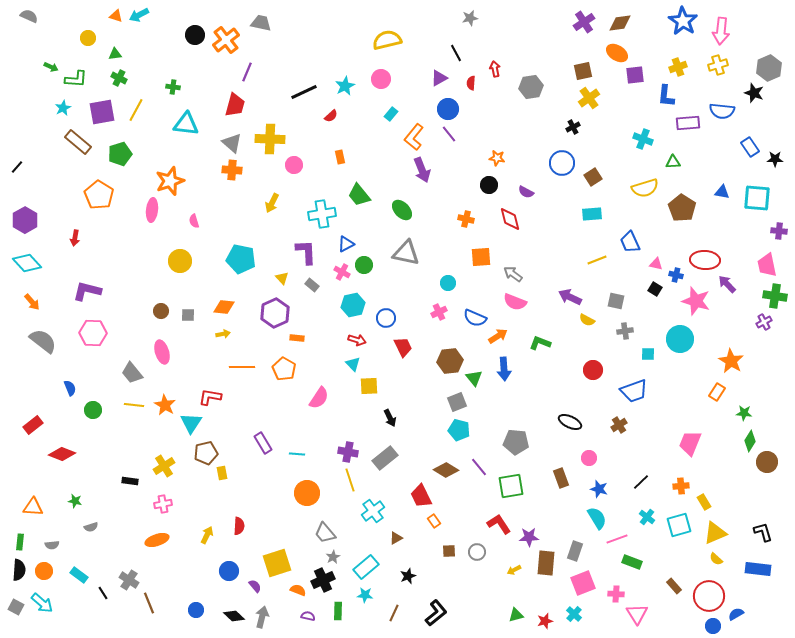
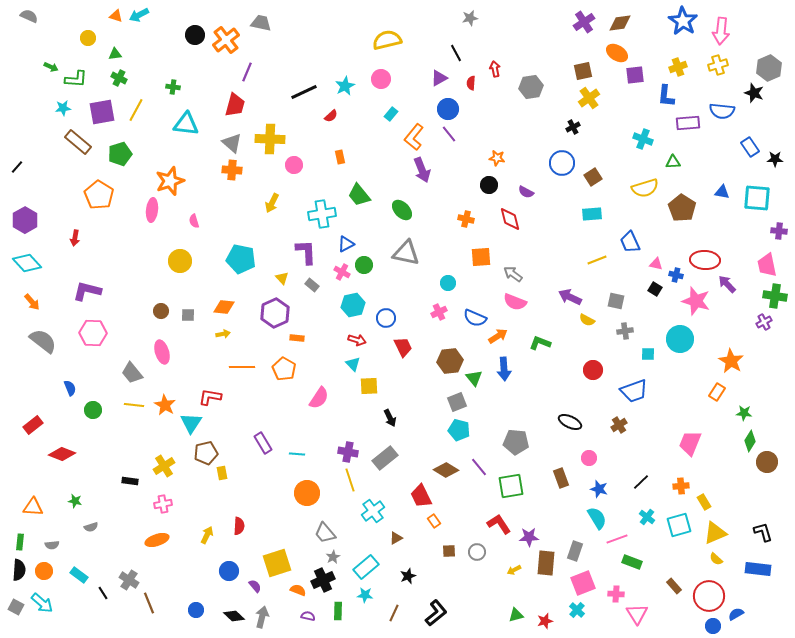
cyan star at (63, 108): rotated 21 degrees clockwise
cyan cross at (574, 614): moved 3 px right, 4 px up
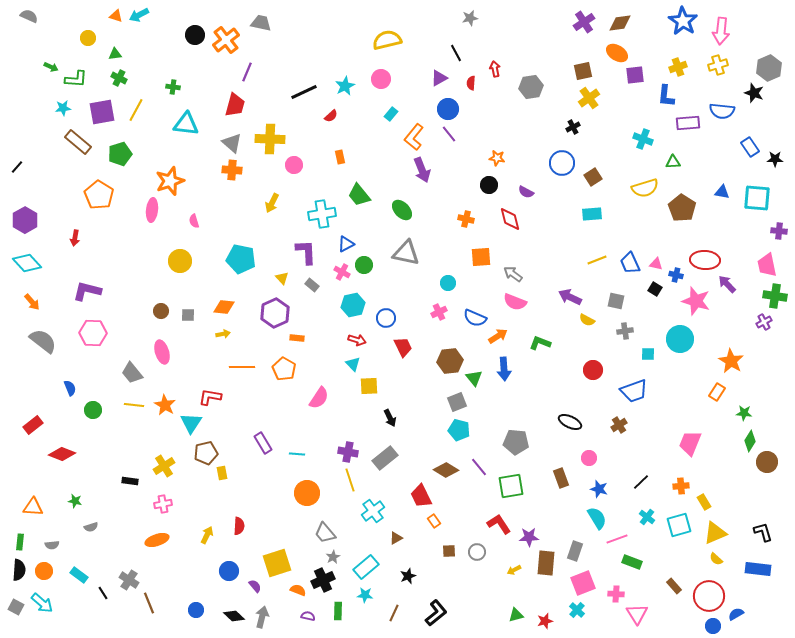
blue trapezoid at (630, 242): moved 21 px down
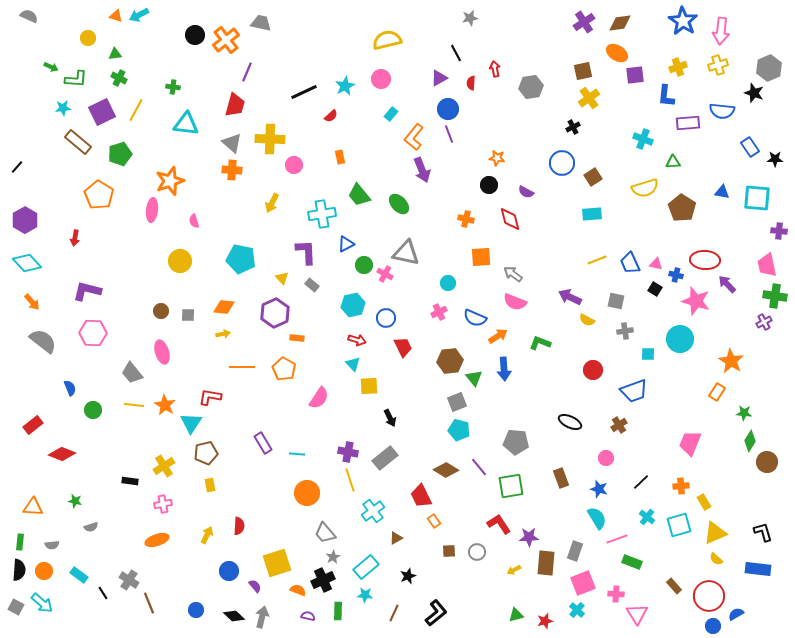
purple square at (102, 112): rotated 16 degrees counterclockwise
purple line at (449, 134): rotated 18 degrees clockwise
green ellipse at (402, 210): moved 3 px left, 6 px up
pink cross at (342, 272): moved 43 px right, 2 px down
pink circle at (589, 458): moved 17 px right
yellow rectangle at (222, 473): moved 12 px left, 12 px down
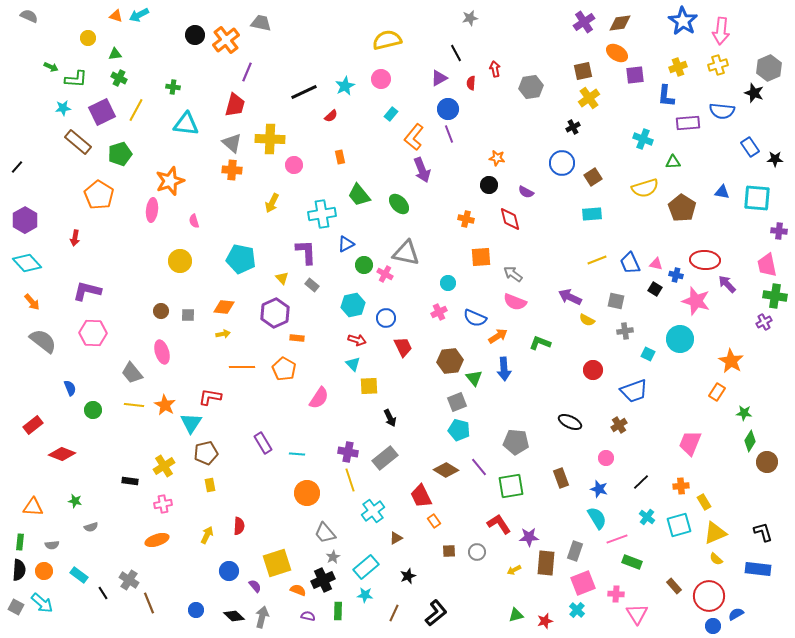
cyan square at (648, 354): rotated 24 degrees clockwise
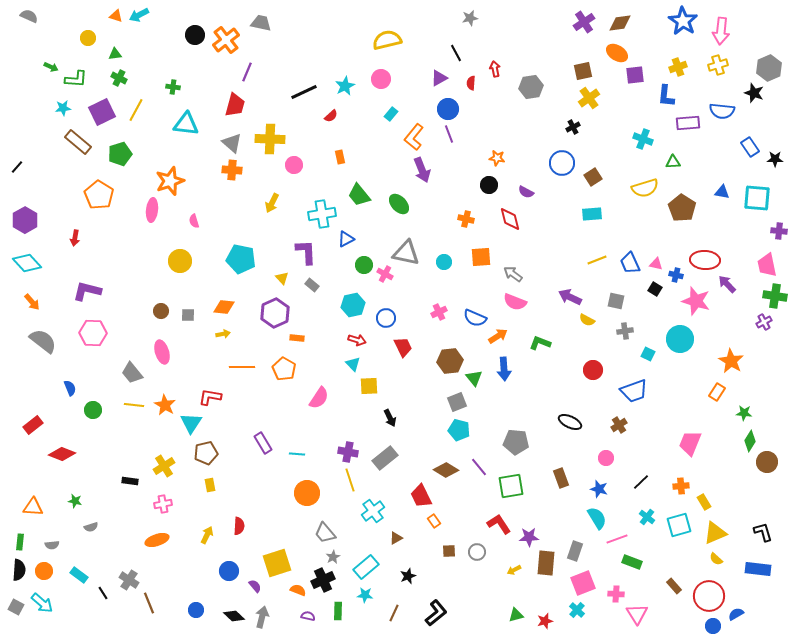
blue triangle at (346, 244): moved 5 px up
cyan circle at (448, 283): moved 4 px left, 21 px up
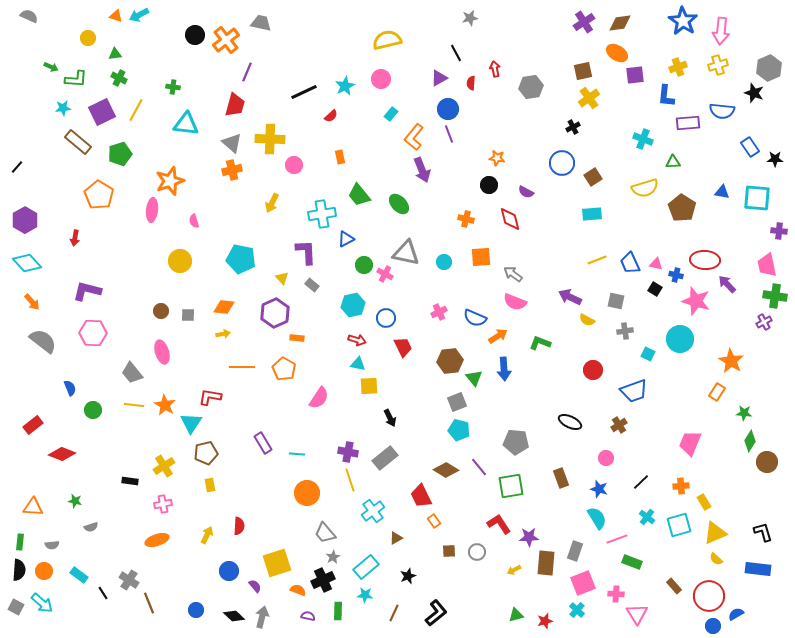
orange cross at (232, 170): rotated 18 degrees counterclockwise
cyan triangle at (353, 364): moved 5 px right; rotated 35 degrees counterclockwise
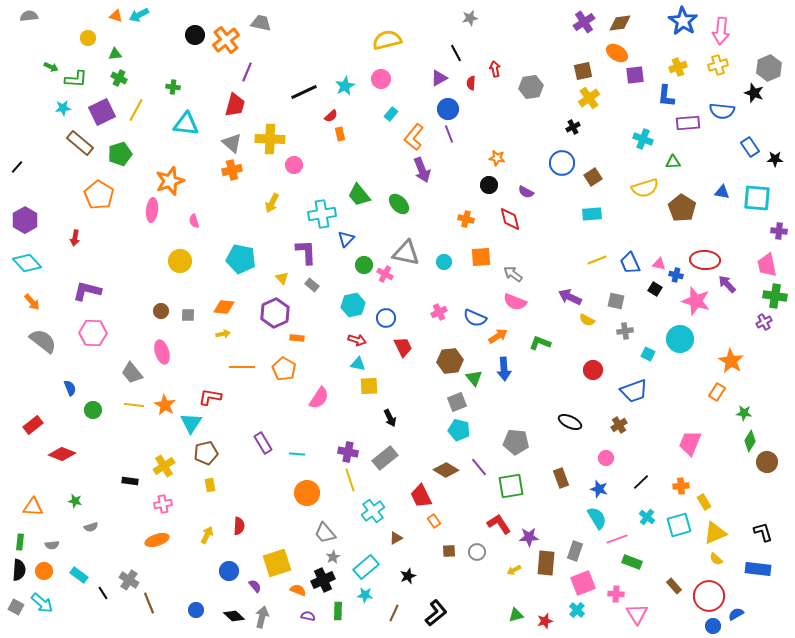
gray semicircle at (29, 16): rotated 30 degrees counterclockwise
brown rectangle at (78, 142): moved 2 px right, 1 px down
orange rectangle at (340, 157): moved 23 px up
blue triangle at (346, 239): rotated 18 degrees counterclockwise
pink triangle at (656, 264): moved 3 px right
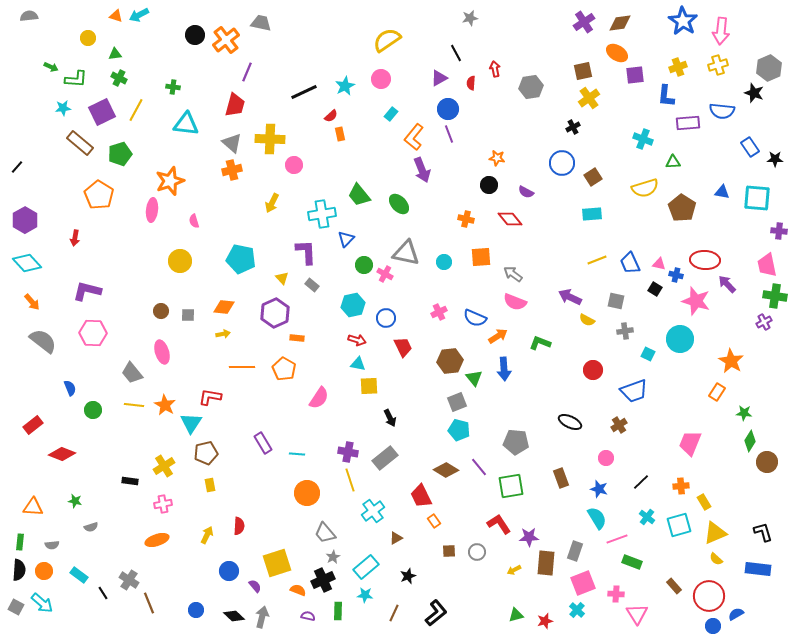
yellow semicircle at (387, 40): rotated 20 degrees counterclockwise
red diamond at (510, 219): rotated 25 degrees counterclockwise
